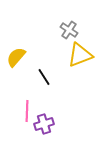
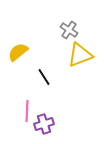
yellow semicircle: moved 2 px right, 5 px up; rotated 10 degrees clockwise
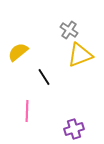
purple cross: moved 30 px right, 5 px down
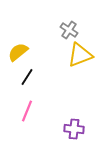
black line: moved 17 px left; rotated 66 degrees clockwise
pink line: rotated 20 degrees clockwise
purple cross: rotated 24 degrees clockwise
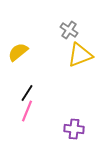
black line: moved 16 px down
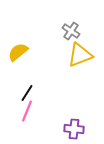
gray cross: moved 2 px right, 1 px down
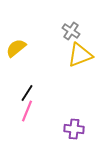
yellow semicircle: moved 2 px left, 4 px up
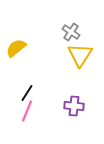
gray cross: moved 1 px down
yellow triangle: rotated 36 degrees counterclockwise
purple cross: moved 23 px up
